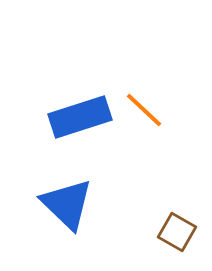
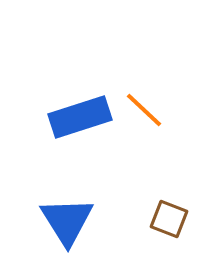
blue triangle: moved 17 px down; rotated 14 degrees clockwise
brown square: moved 8 px left, 13 px up; rotated 9 degrees counterclockwise
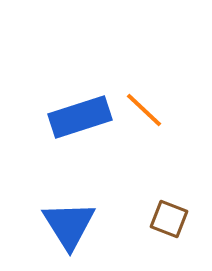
blue triangle: moved 2 px right, 4 px down
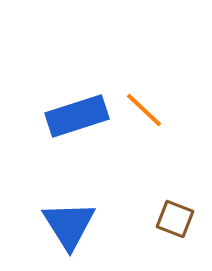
blue rectangle: moved 3 px left, 1 px up
brown square: moved 6 px right
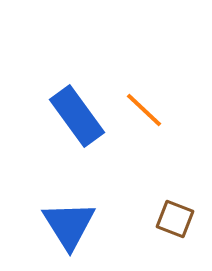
blue rectangle: rotated 72 degrees clockwise
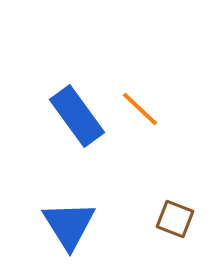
orange line: moved 4 px left, 1 px up
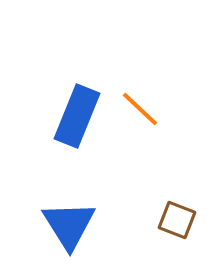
blue rectangle: rotated 58 degrees clockwise
brown square: moved 2 px right, 1 px down
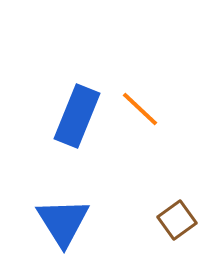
brown square: rotated 33 degrees clockwise
blue triangle: moved 6 px left, 3 px up
